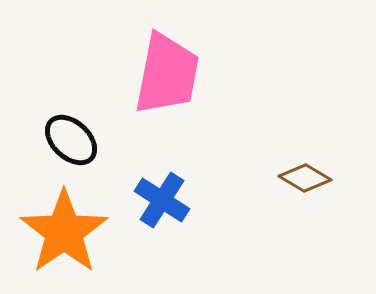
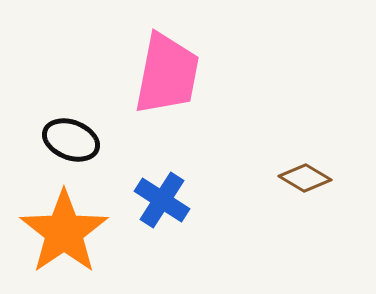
black ellipse: rotated 22 degrees counterclockwise
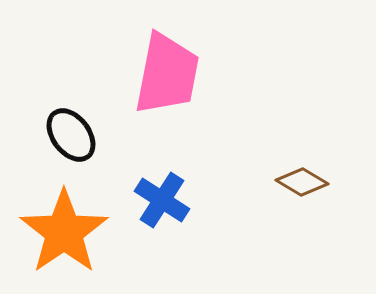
black ellipse: moved 5 px up; rotated 32 degrees clockwise
brown diamond: moved 3 px left, 4 px down
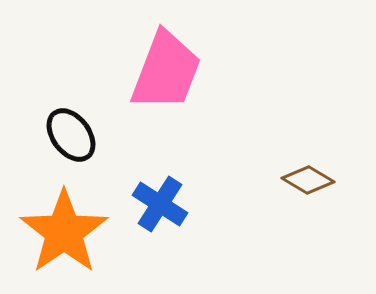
pink trapezoid: moved 1 px left, 3 px up; rotated 10 degrees clockwise
brown diamond: moved 6 px right, 2 px up
blue cross: moved 2 px left, 4 px down
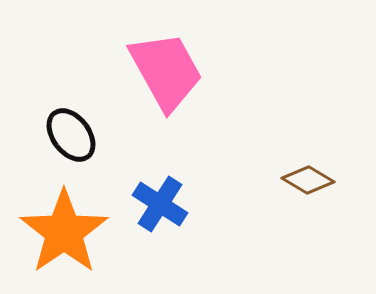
pink trapezoid: rotated 50 degrees counterclockwise
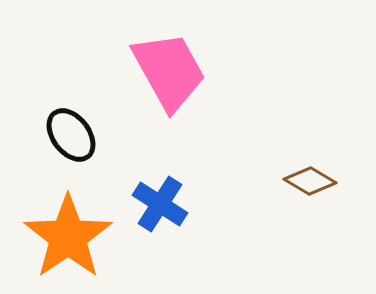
pink trapezoid: moved 3 px right
brown diamond: moved 2 px right, 1 px down
orange star: moved 4 px right, 5 px down
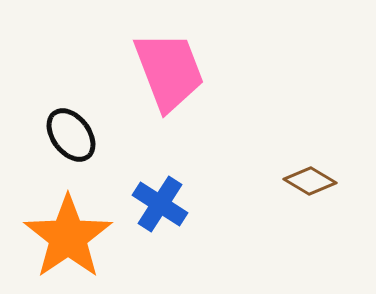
pink trapezoid: rotated 8 degrees clockwise
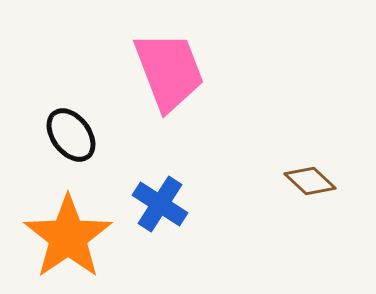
brown diamond: rotated 12 degrees clockwise
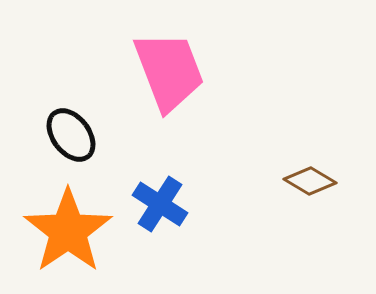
brown diamond: rotated 12 degrees counterclockwise
orange star: moved 6 px up
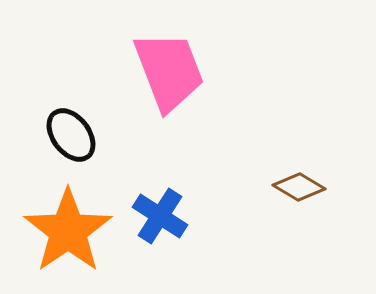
brown diamond: moved 11 px left, 6 px down
blue cross: moved 12 px down
